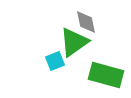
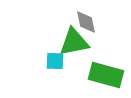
green triangle: rotated 24 degrees clockwise
cyan square: rotated 24 degrees clockwise
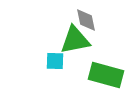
gray diamond: moved 2 px up
green triangle: moved 1 px right, 2 px up
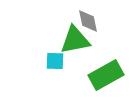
gray diamond: moved 2 px right, 1 px down
green rectangle: rotated 44 degrees counterclockwise
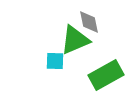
gray diamond: moved 1 px right, 1 px down
green triangle: rotated 12 degrees counterclockwise
